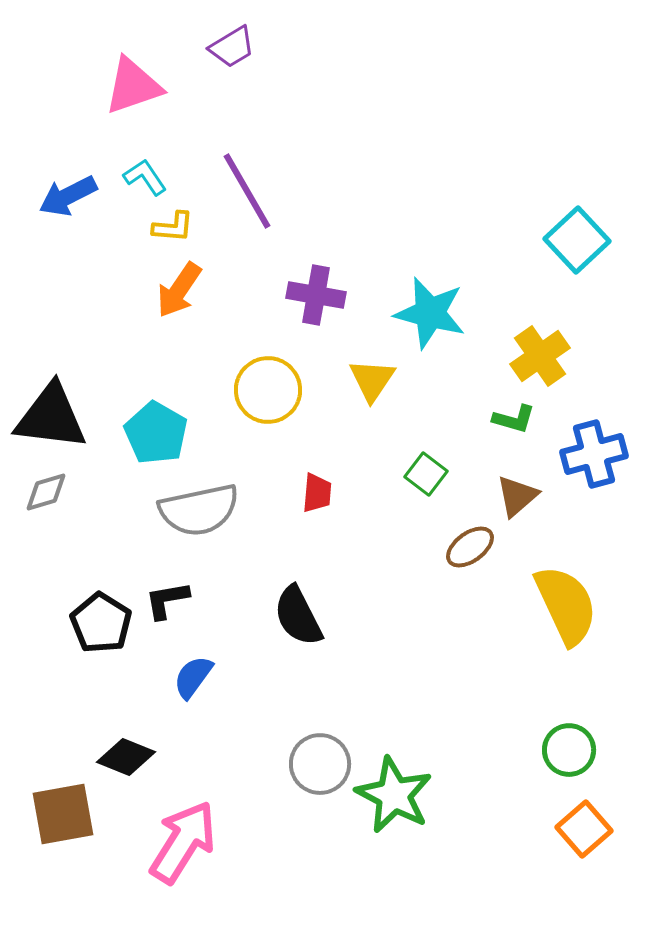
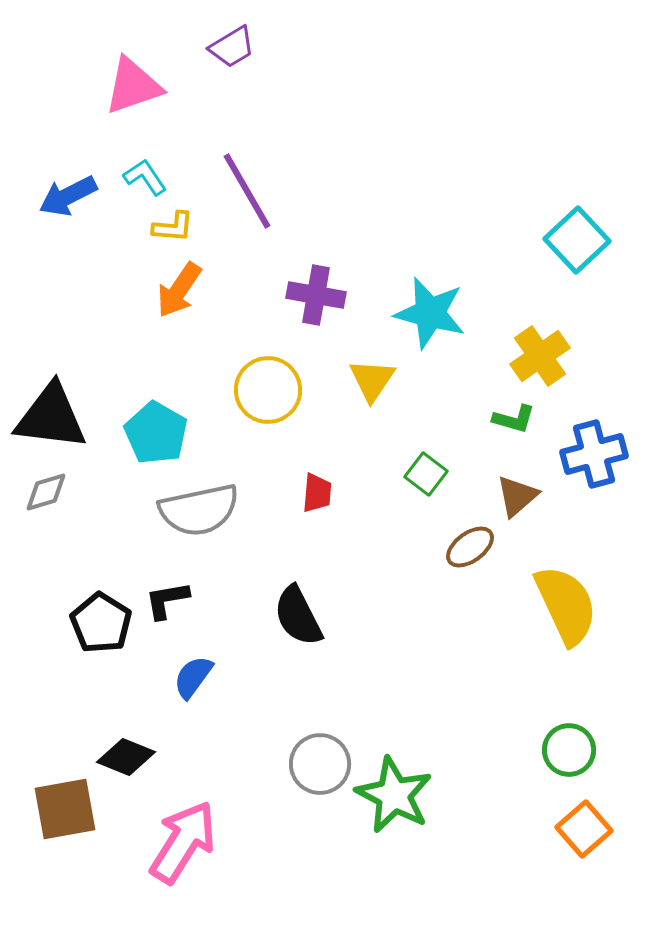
brown square: moved 2 px right, 5 px up
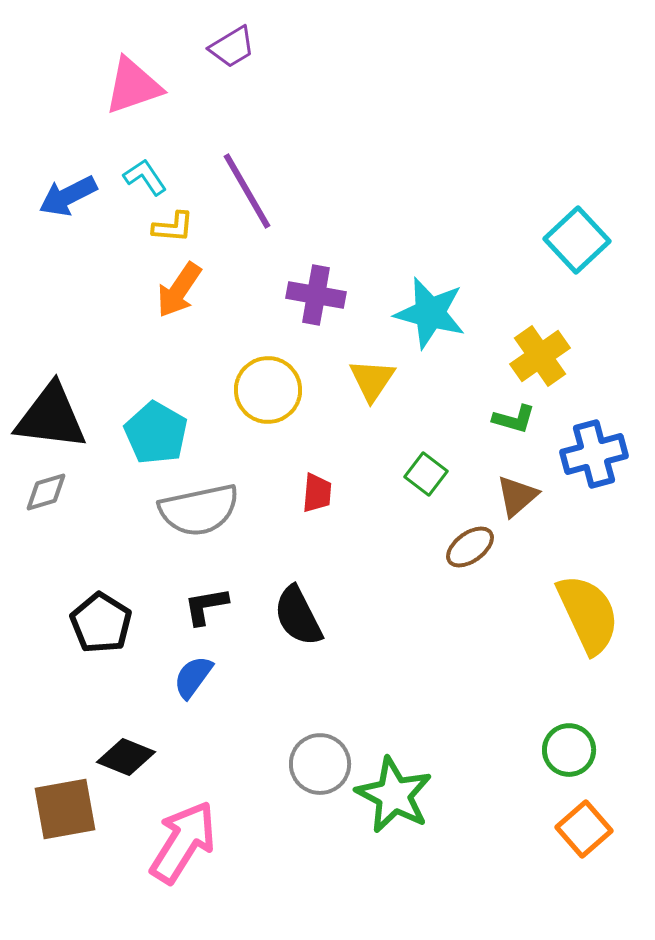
black L-shape: moved 39 px right, 6 px down
yellow semicircle: moved 22 px right, 9 px down
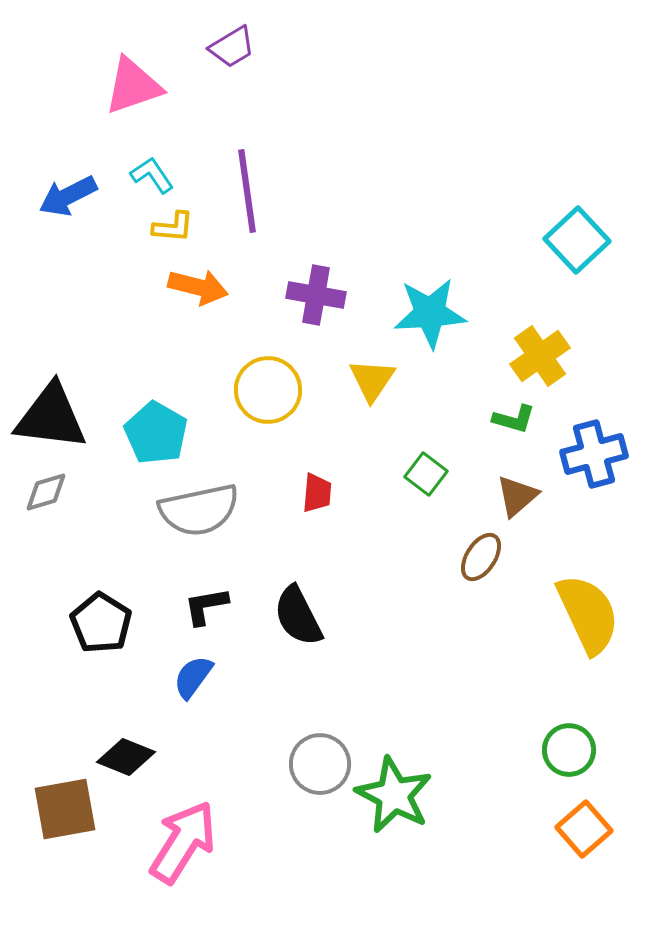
cyan L-shape: moved 7 px right, 2 px up
purple line: rotated 22 degrees clockwise
orange arrow: moved 19 px right, 3 px up; rotated 110 degrees counterclockwise
cyan star: rotated 18 degrees counterclockwise
brown ellipse: moved 11 px right, 10 px down; rotated 21 degrees counterclockwise
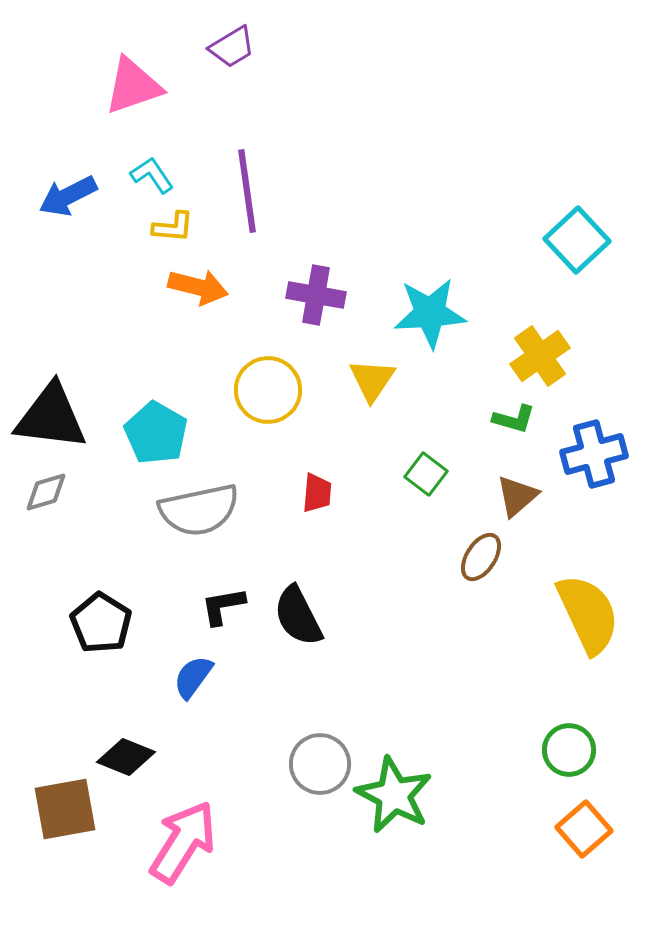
black L-shape: moved 17 px right
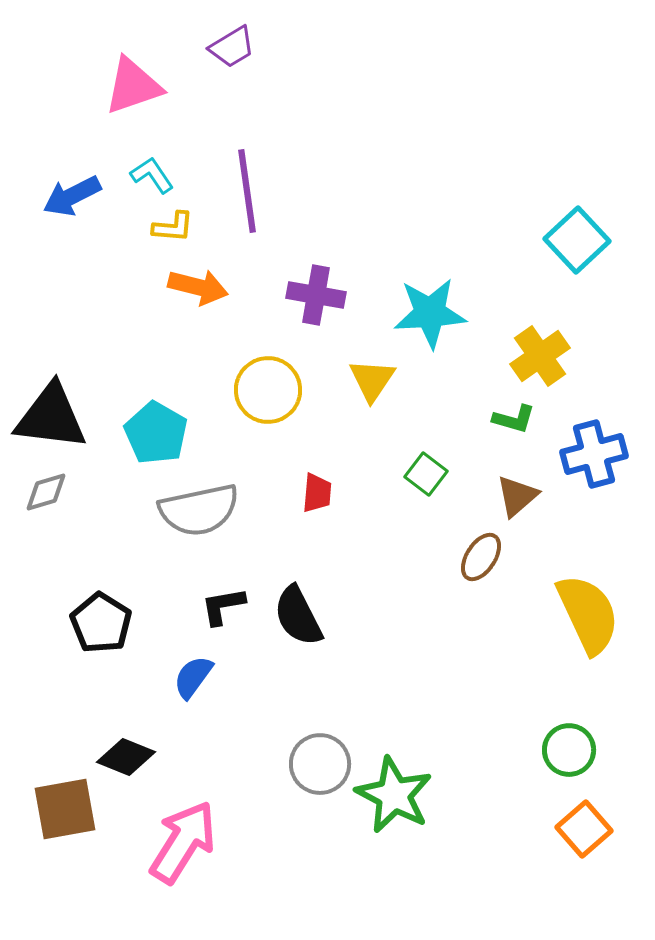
blue arrow: moved 4 px right
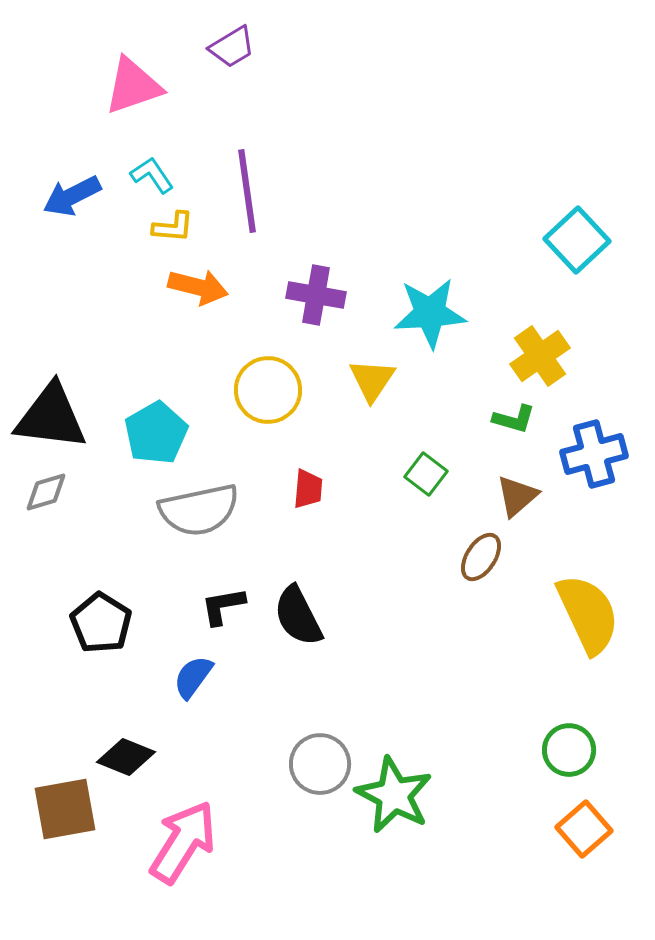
cyan pentagon: rotated 12 degrees clockwise
red trapezoid: moved 9 px left, 4 px up
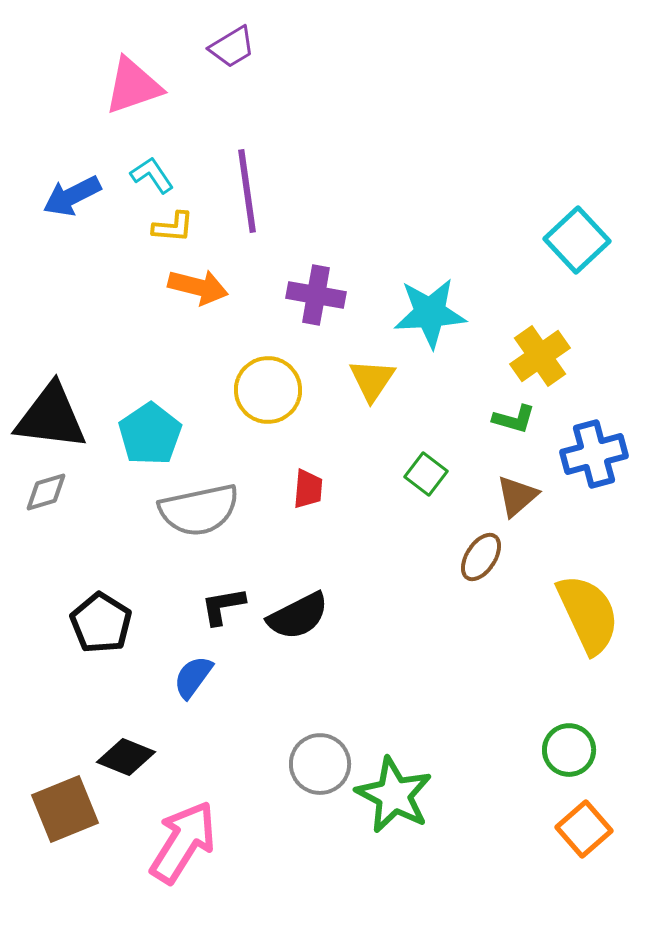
cyan pentagon: moved 6 px left, 1 px down; rotated 4 degrees counterclockwise
black semicircle: rotated 90 degrees counterclockwise
brown square: rotated 12 degrees counterclockwise
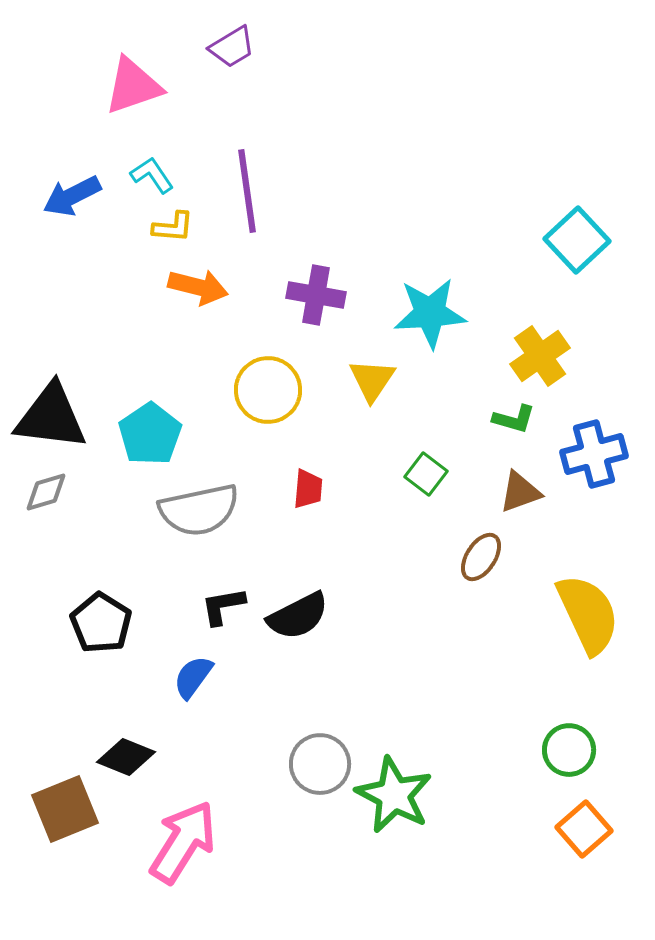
brown triangle: moved 3 px right, 4 px up; rotated 21 degrees clockwise
